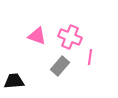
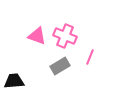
pink cross: moved 5 px left, 1 px up
pink line: rotated 14 degrees clockwise
gray rectangle: rotated 18 degrees clockwise
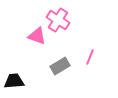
pink cross: moved 7 px left, 16 px up; rotated 10 degrees clockwise
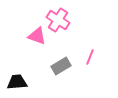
gray rectangle: moved 1 px right
black trapezoid: moved 3 px right, 1 px down
